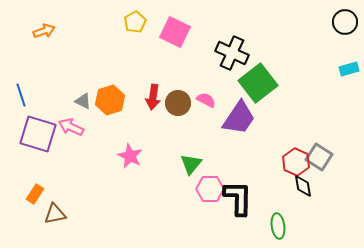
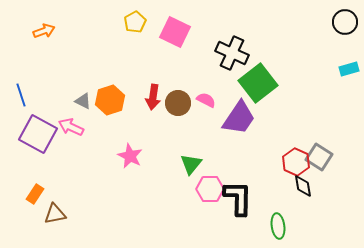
purple square: rotated 12 degrees clockwise
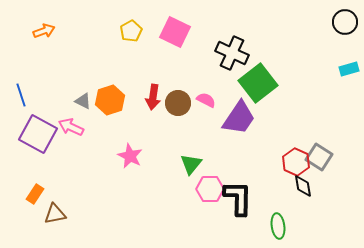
yellow pentagon: moved 4 px left, 9 px down
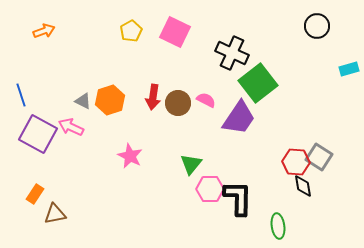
black circle: moved 28 px left, 4 px down
red hexagon: rotated 20 degrees counterclockwise
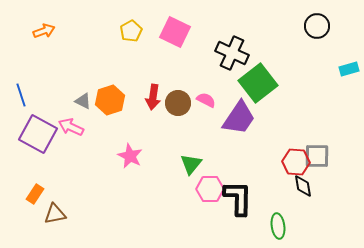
gray square: moved 2 px left, 1 px up; rotated 32 degrees counterclockwise
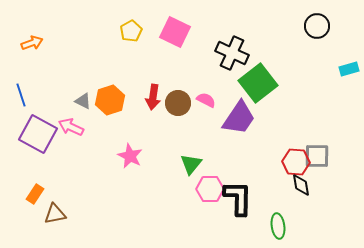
orange arrow: moved 12 px left, 12 px down
black diamond: moved 2 px left, 1 px up
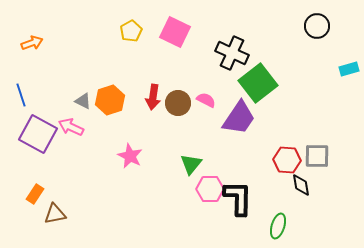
red hexagon: moved 9 px left, 2 px up
green ellipse: rotated 25 degrees clockwise
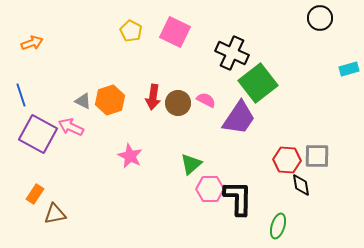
black circle: moved 3 px right, 8 px up
yellow pentagon: rotated 15 degrees counterclockwise
green triangle: rotated 10 degrees clockwise
